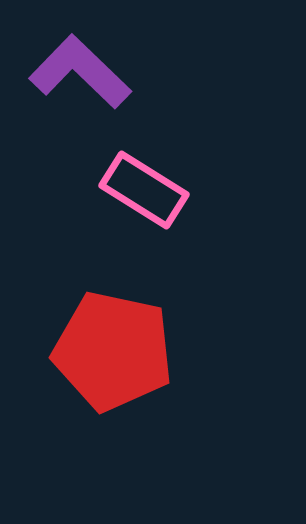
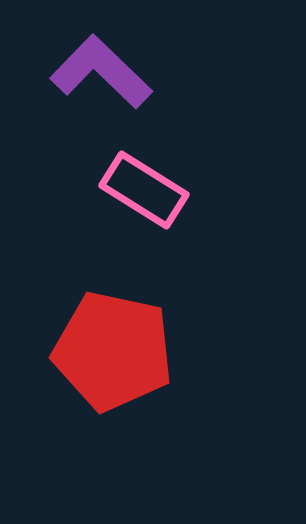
purple L-shape: moved 21 px right
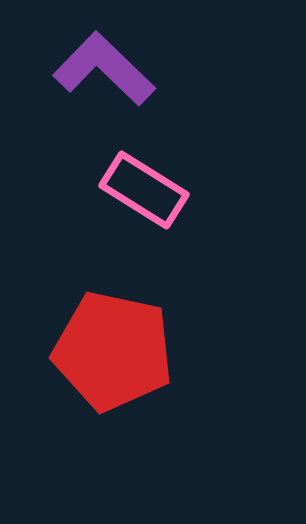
purple L-shape: moved 3 px right, 3 px up
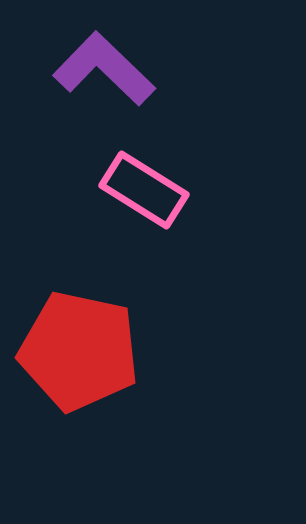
red pentagon: moved 34 px left
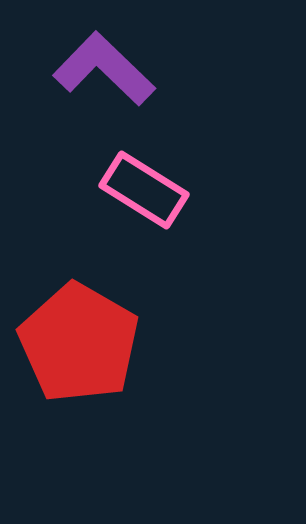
red pentagon: moved 8 px up; rotated 18 degrees clockwise
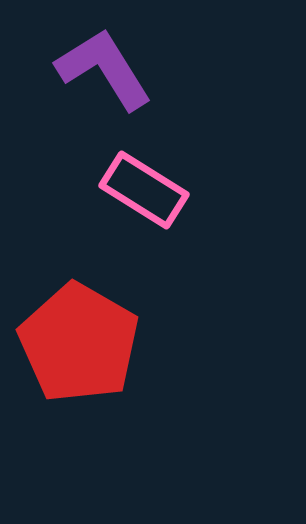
purple L-shape: rotated 14 degrees clockwise
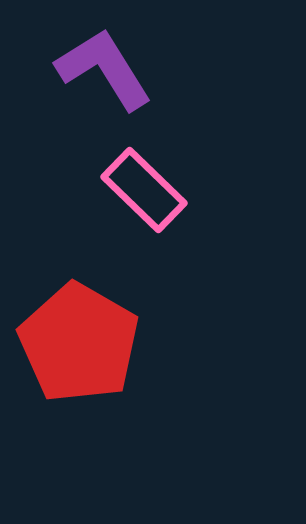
pink rectangle: rotated 12 degrees clockwise
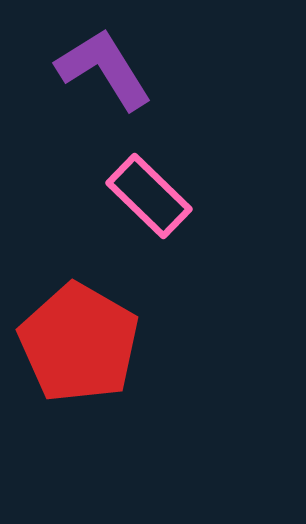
pink rectangle: moved 5 px right, 6 px down
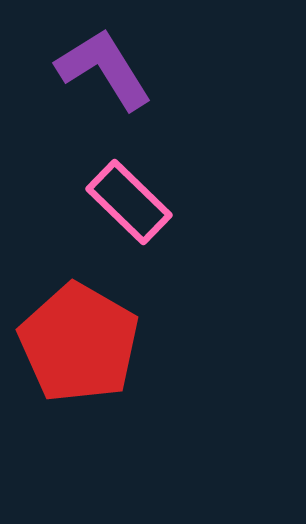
pink rectangle: moved 20 px left, 6 px down
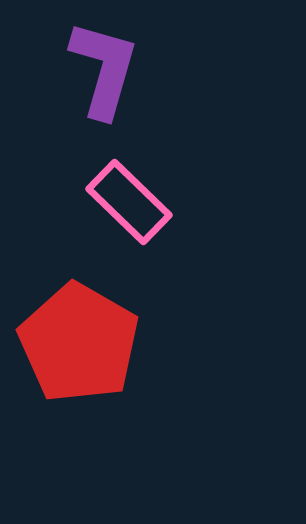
purple L-shape: rotated 48 degrees clockwise
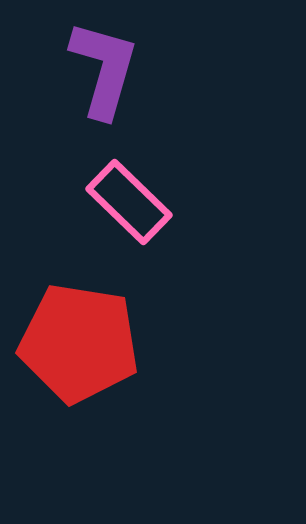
red pentagon: rotated 21 degrees counterclockwise
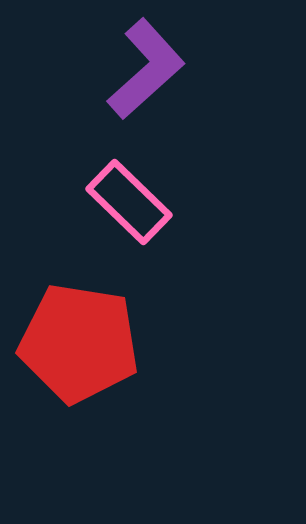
purple L-shape: moved 42 px right; rotated 32 degrees clockwise
